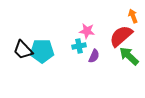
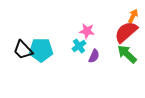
orange arrow: rotated 48 degrees clockwise
red semicircle: moved 5 px right, 4 px up
cyan cross: rotated 24 degrees counterclockwise
cyan pentagon: moved 1 px left, 1 px up
green arrow: moved 2 px left, 2 px up
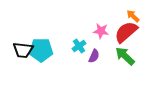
orange arrow: rotated 72 degrees counterclockwise
pink star: moved 14 px right
black trapezoid: rotated 40 degrees counterclockwise
green arrow: moved 2 px left, 2 px down
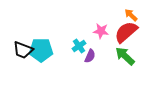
orange arrow: moved 2 px left, 1 px up
black trapezoid: rotated 15 degrees clockwise
purple semicircle: moved 4 px left
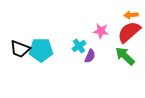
orange arrow: rotated 48 degrees counterclockwise
red semicircle: moved 3 px right
black trapezoid: moved 3 px left, 1 px up
